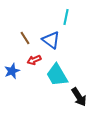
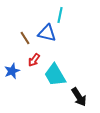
cyan line: moved 6 px left, 2 px up
blue triangle: moved 4 px left, 7 px up; rotated 24 degrees counterclockwise
red arrow: rotated 32 degrees counterclockwise
cyan trapezoid: moved 2 px left
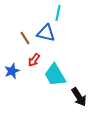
cyan line: moved 2 px left, 2 px up
blue triangle: moved 1 px left
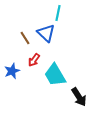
blue triangle: rotated 30 degrees clockwise
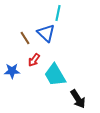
blue star: rotated 21 degrees clockwise
black arrow: moved 1 px left, 2 px down
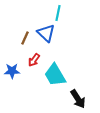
brown line: rotated 56 degrees clockwise
